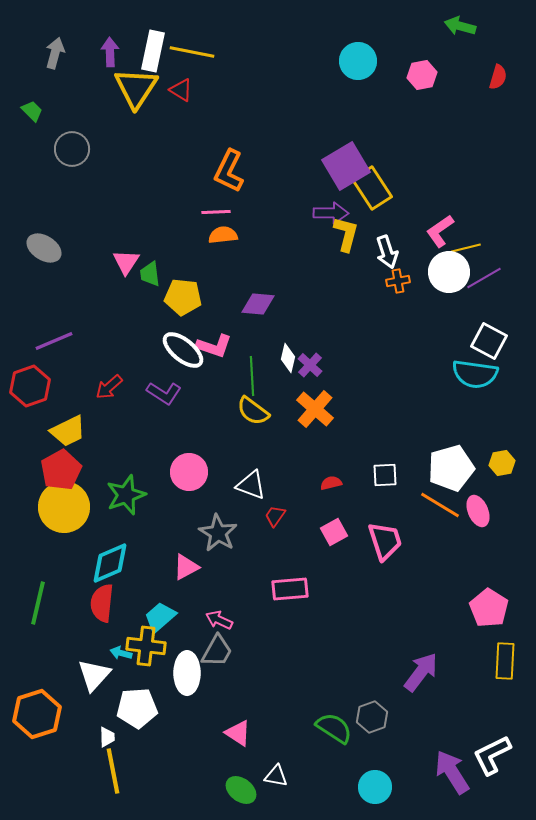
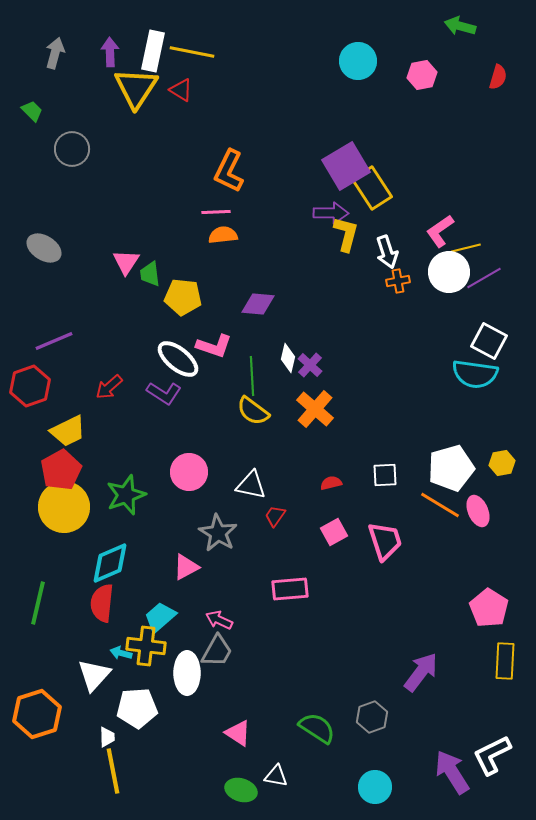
white ellipse at (183, 350): moved 5 px left, 9 px down
white triangle at (251, 485): rotated 8 degrees counterclockwise
green semicircle at (334, 728): moved 17 px left
green ellipse at (241, 790): rotated 20 degrees counterclockwise
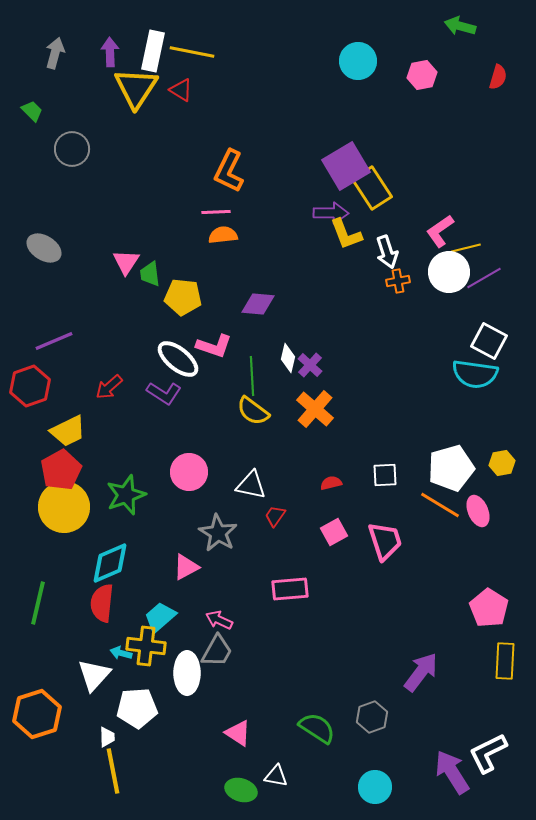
yellow L-shape at (346, 234): rotated 144 degrees clockwise
white L-shape at (492, 755): moved 4 px left, 2 px up
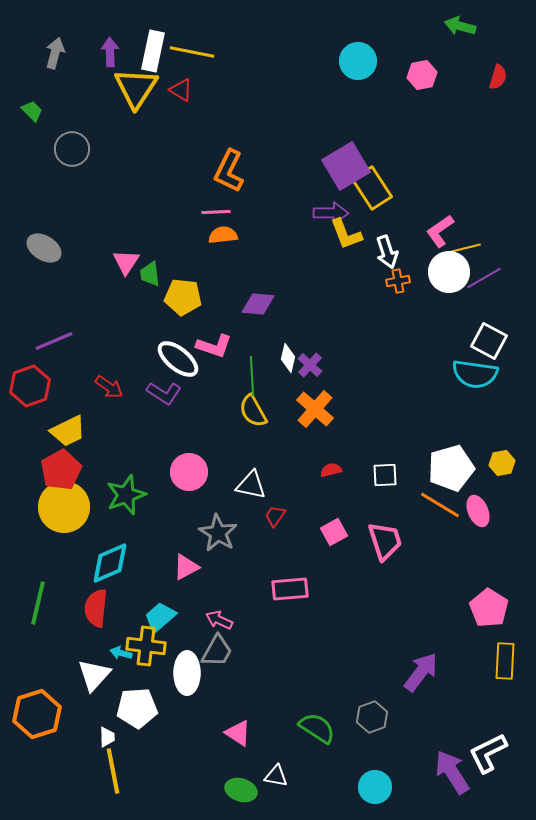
red arrow at (109, 387): rotated 104 degrees counterclockwise
yellow semicircle at (253, 411): rotated 24 degrees clockwise
red semicircle at (331, 483): moved 13 px up
red semicircle at (102, 603): moved 6 px left, 5 px down
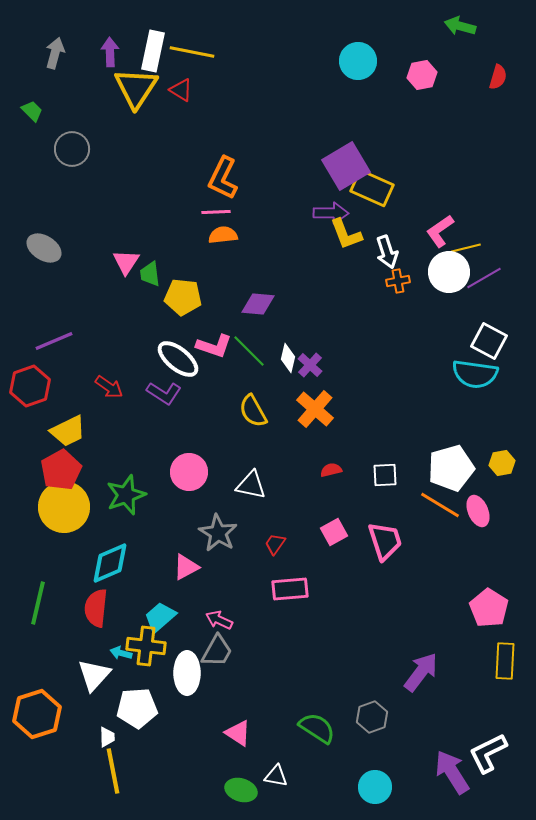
orange L-shape at (229, 171): moved 6 px left, 7 px down
yellow rectangle at (372, 188): rotated 33 degrees counterclockwise
green line at (252, 376): moved 3 px left, 25 px up; rotated 42 degrees counterclockwise
red trapezoid at (275, 516): moved 28 px down
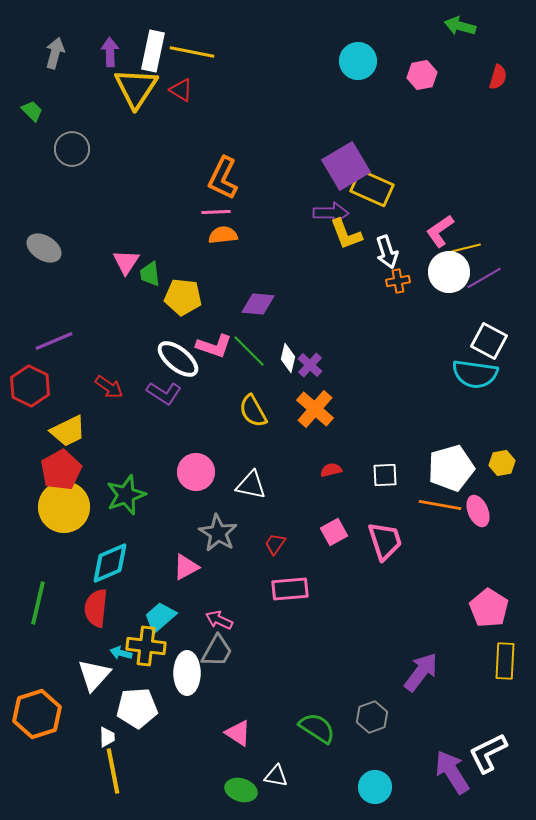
red hexagon at (30, 386): rotated 15 degrees counterclockwise
pink circle at (189, 472): moved 7 px right
orange line at (440, 505): rotated 21 degrees counterclockwise
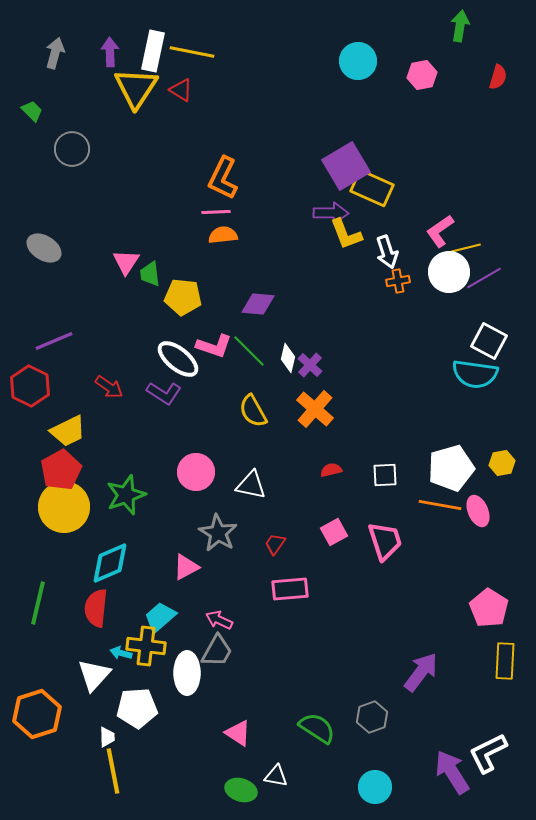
green arrow at (460, 26): rotated 84 degrees clockwise
